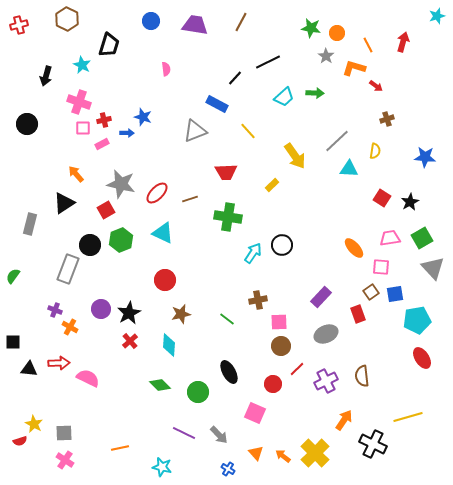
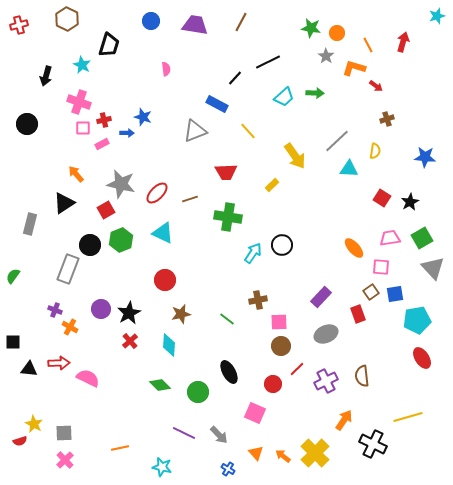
pink cross at (65, 460): rotated 12 degrees clockwise
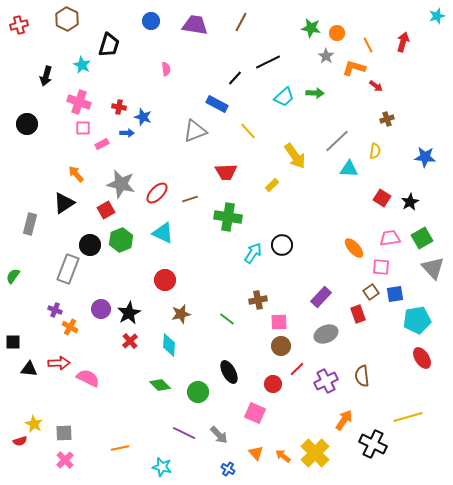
red cross at (104, 120): moved 15 px right, 13 px up; rotated 24 degrees clockwise
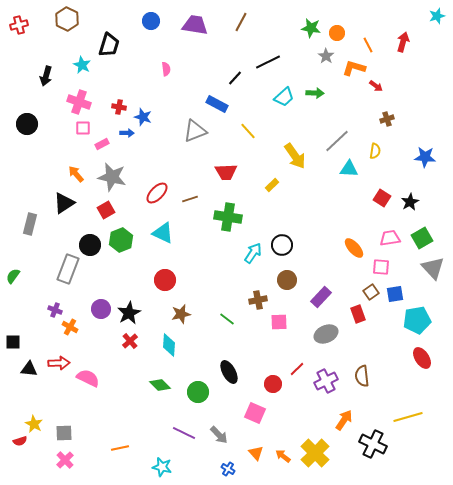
gray star at (121, 184): moved 9 px left, 7 px up
brown circle at (281, 346): moved 6 px right, 66 px up
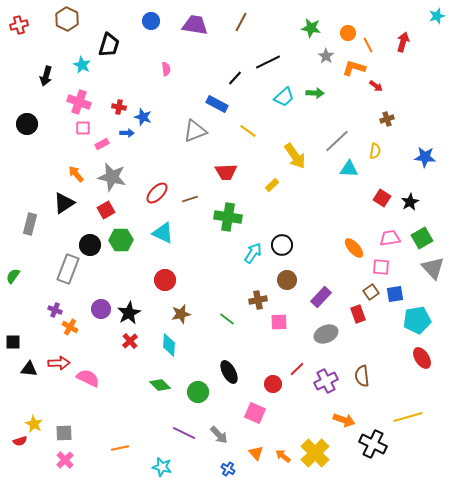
orange circle at (337, 33): moved 11 px right
yellow line at (248, 131): rotated 12 degrees counterclockwise
green hexagon at (121, 240): rotated 20 degrees clockwise
orange arrow at (344, 420): rotated 75 degrees clockwise
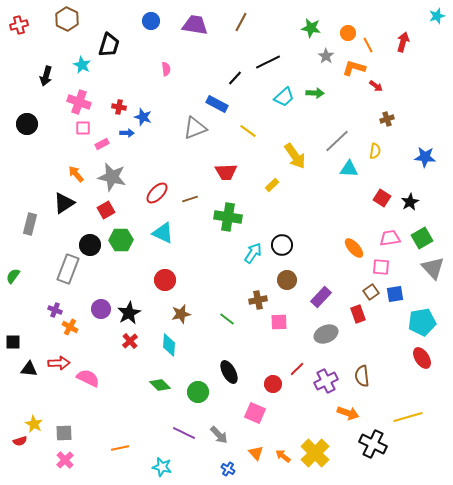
gray triangle at (195, 131): moved 3 px up
cyan pentagon at (417, 320): moved 5 px right, 2 px down
orange arrow at (344, 420): moved 4 px right, 7 px up
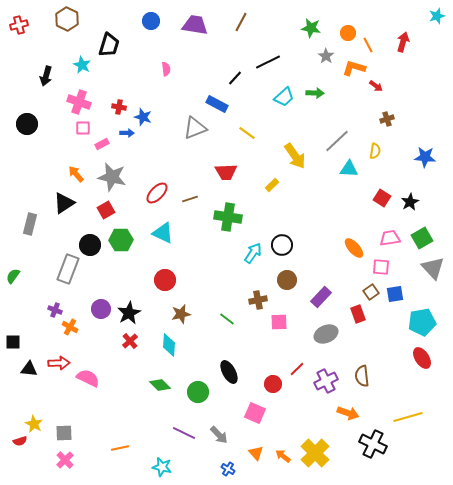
yellow line at (248, 131): moved 1 px left, 2 px down
